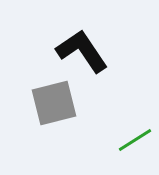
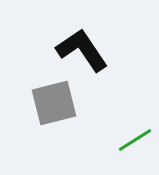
black L-shape: moved 1 px up
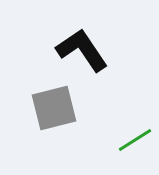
gray square: moved 5 px down
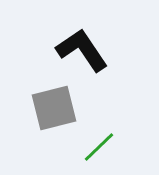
green line: moved 36 px left, 7 px down; rotated 12 degrees counterclockwise
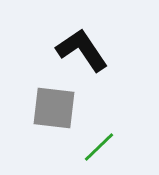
gray square: rotated 21 degrees clockwise
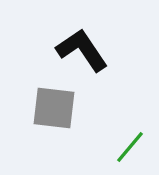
green line: moved 31 px right; rotated 6 degrees counterclockwise
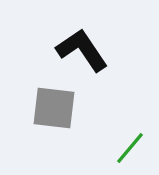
green line: moved 1 px down
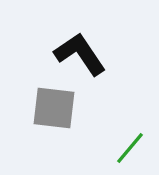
black L-shape: moved 2 px left, 4 px down
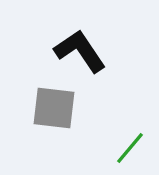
black L-shape: moved 3 px up
